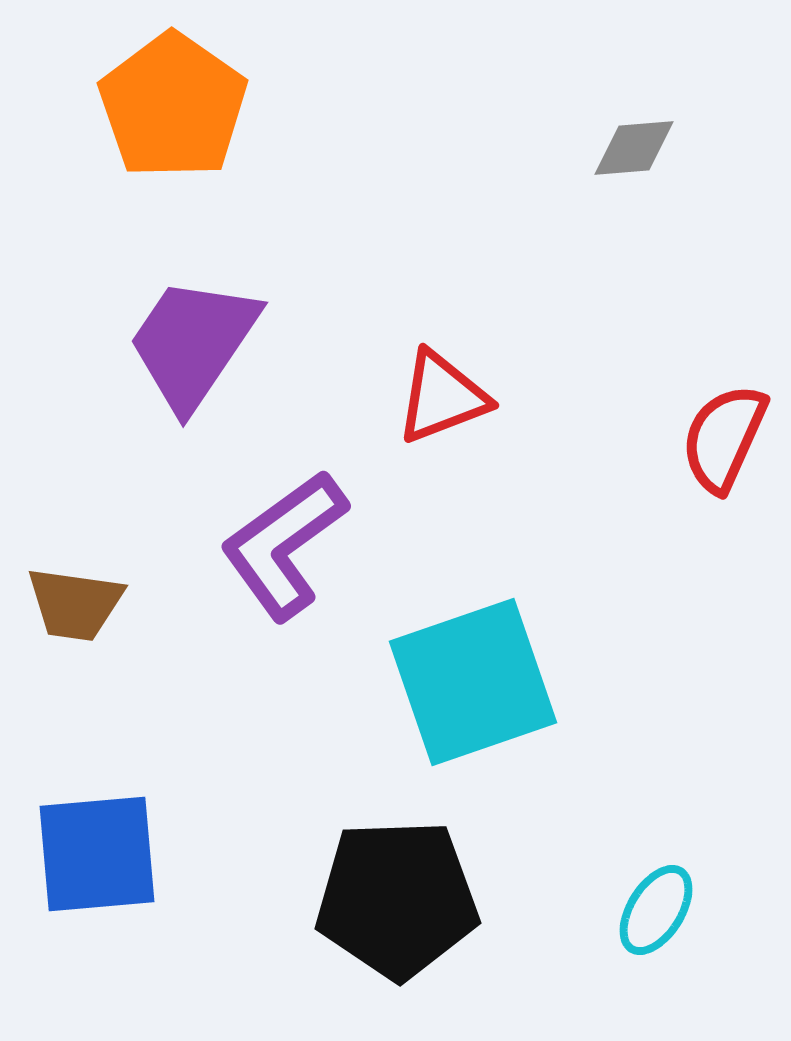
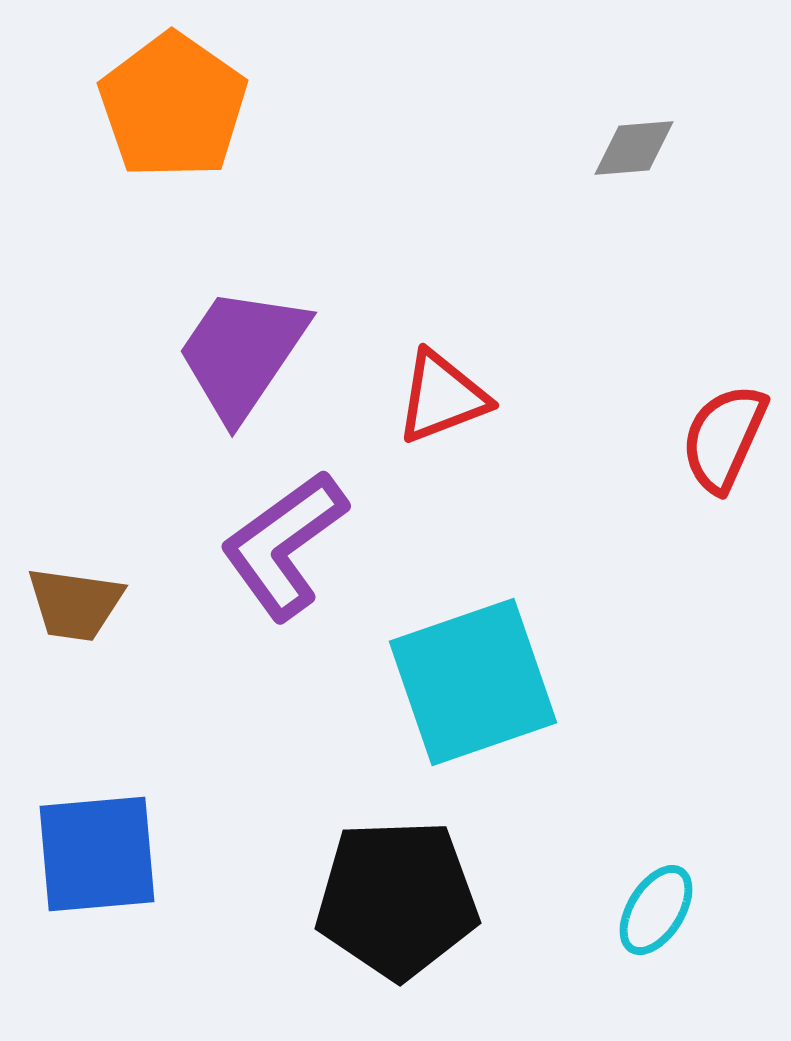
purple trapezoid: moved 49 px right, 10 px down
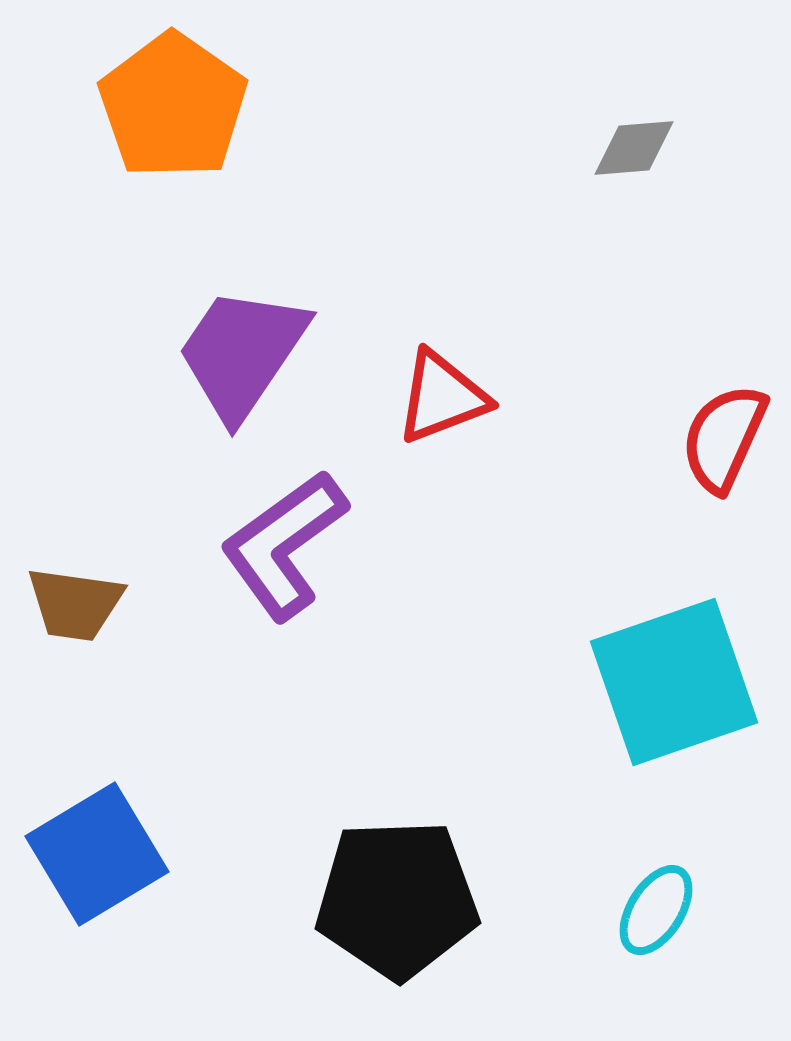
cyan square: moved 201 px right
blue square: rotated 26 degrees counterclockwise
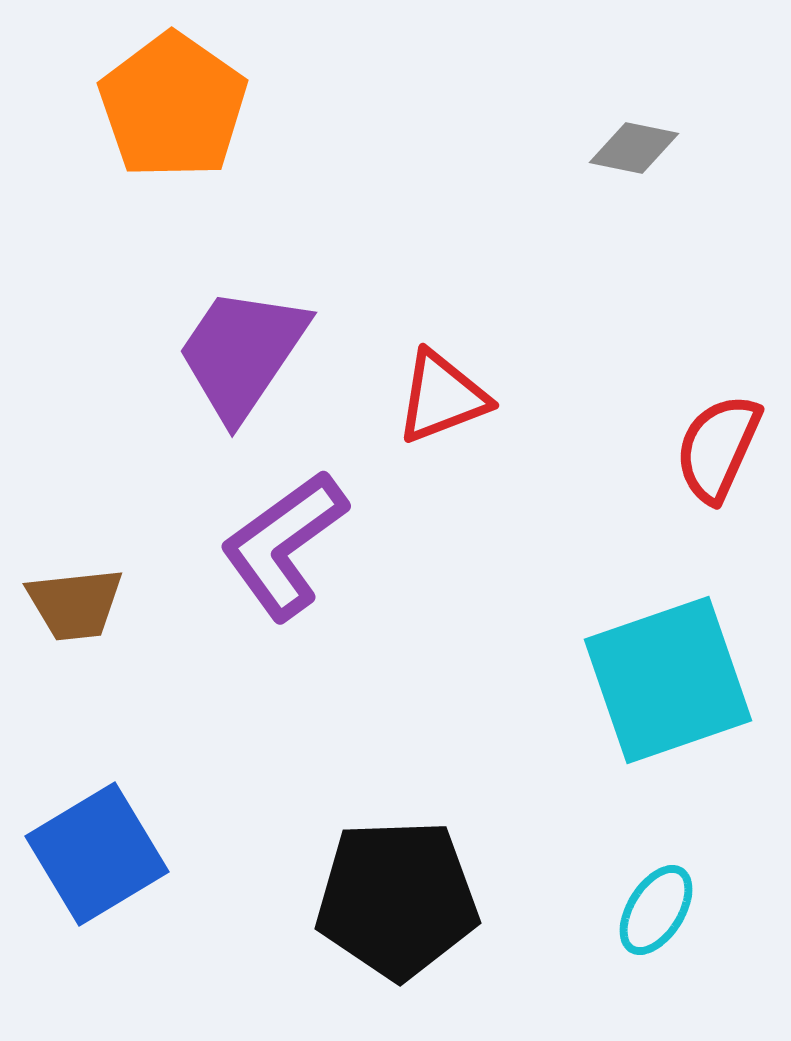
gray diamond: rotated 16 degrees clockwise
red semicircle: moved 6 px left, 10 px down
brown trapezoid: rotated 14 degrees counterclockwise
cyan square: moved 6 px left, 2 px up
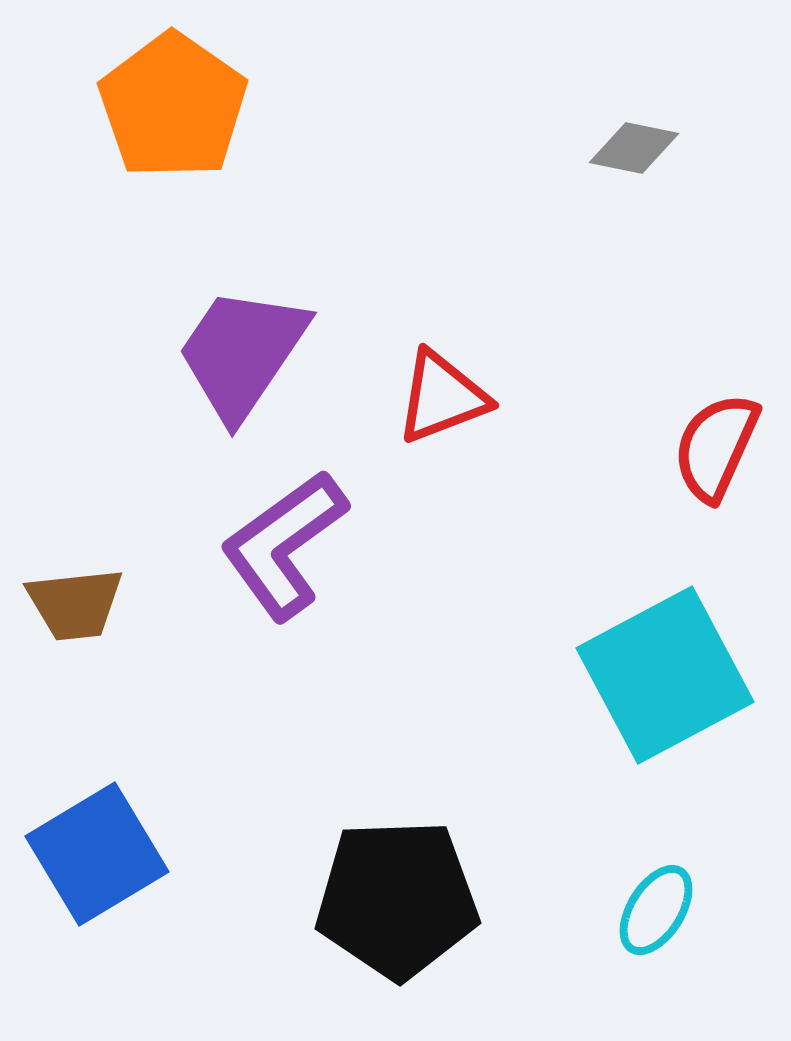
red semicircle: moved 2 px left, 1 px up
cyan square: moved 3 px left, 5 px up; rotated 9 degrees counterclockwise
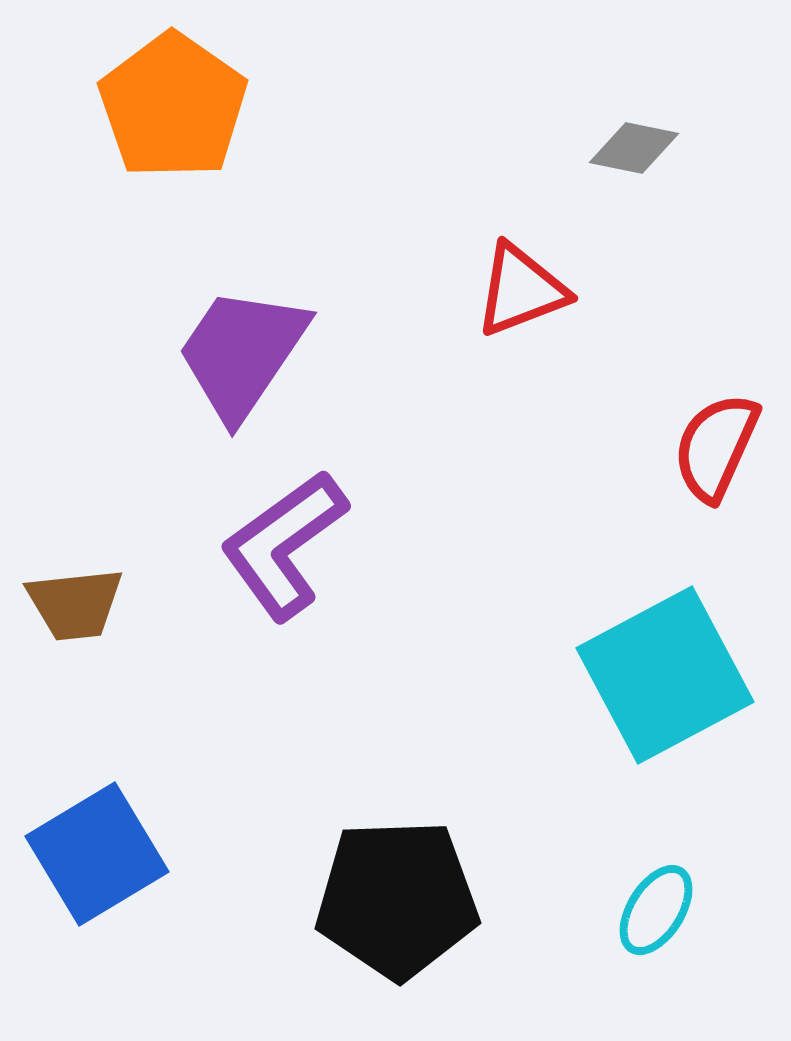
red triangle: moved 79 px right, 107 px up
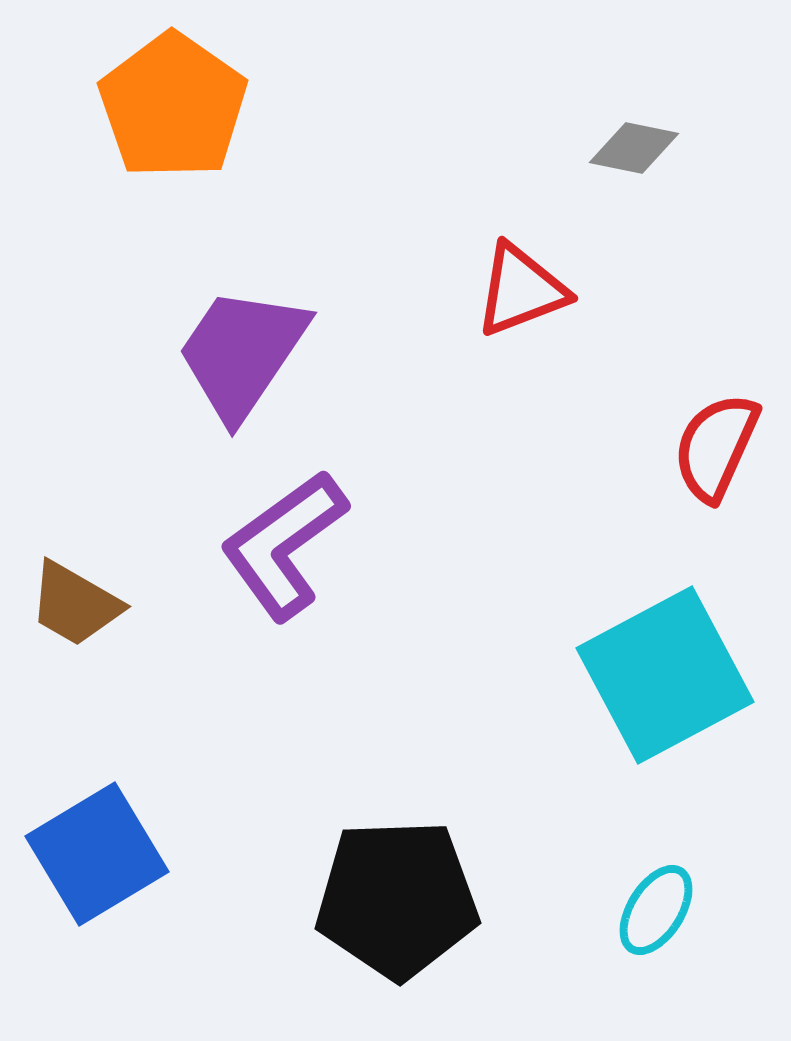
brown trapezoid: rotated 36 degrees clockwise
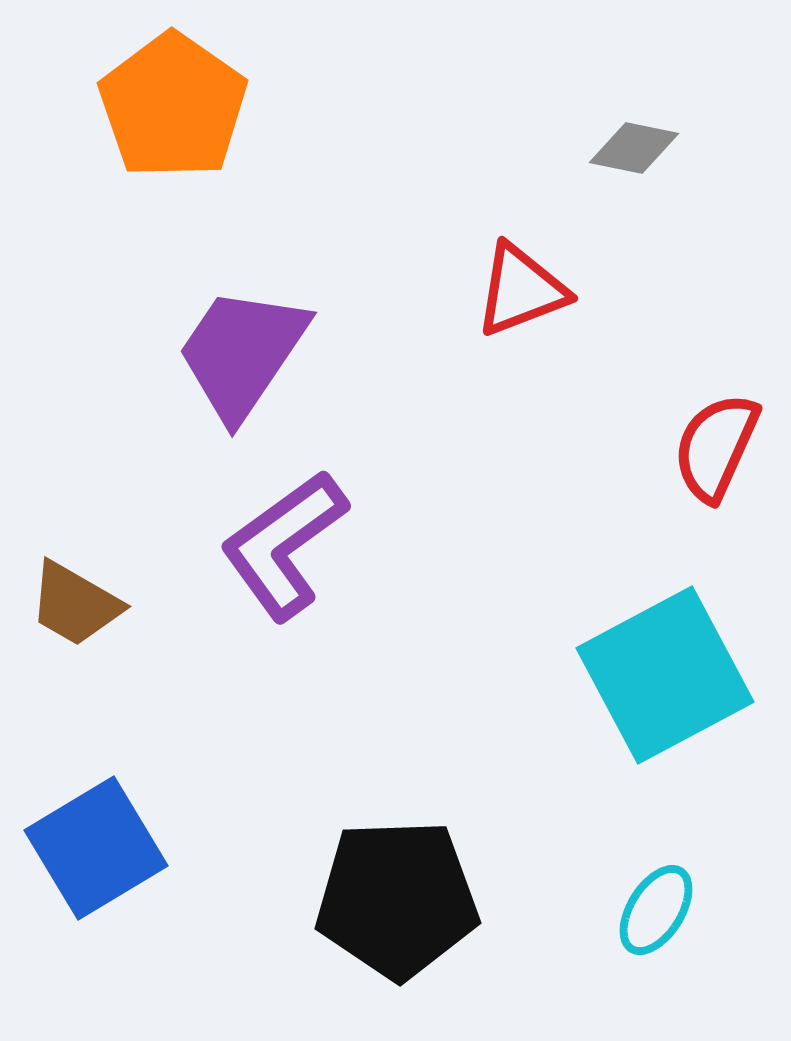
blue square: moved 1 px left, 6 px up
